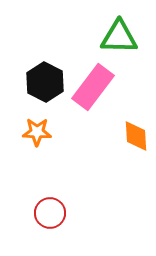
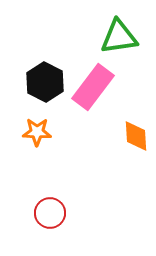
green triangle: rotated 9 degrees counterclockwise
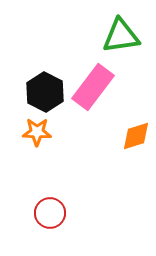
green triangle: moved 2 px right, 1 px up
black hexagon: moved 10 px down
orange diamond: rotated 76 degrees clockwise
